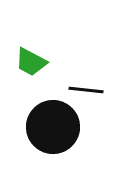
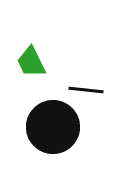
green trapezoid: rotated 36 degrees clockwise
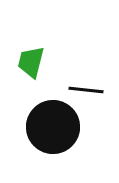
green trapezoid: rotated 40 degrees clockwise
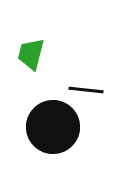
green trapezoid: moved 8 px up
